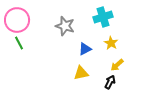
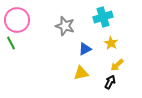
green line: moved 8 px left
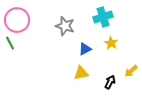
green line: moved 1 px left
yellow arrow: moved 14 px right, 6 px down
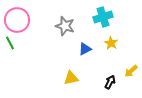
yellow triangle: moved 10 px left, 5 px down
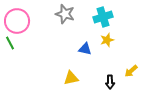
pink circle: moved 1 px down
gray star: moved 12 px up
yellow star: moved 4 px left, 3 px up; rotated 24 degrees clockwise
blue triangle: rotated 40 degrees clockwise
black arrow: rotated 152 degrees clockwise
